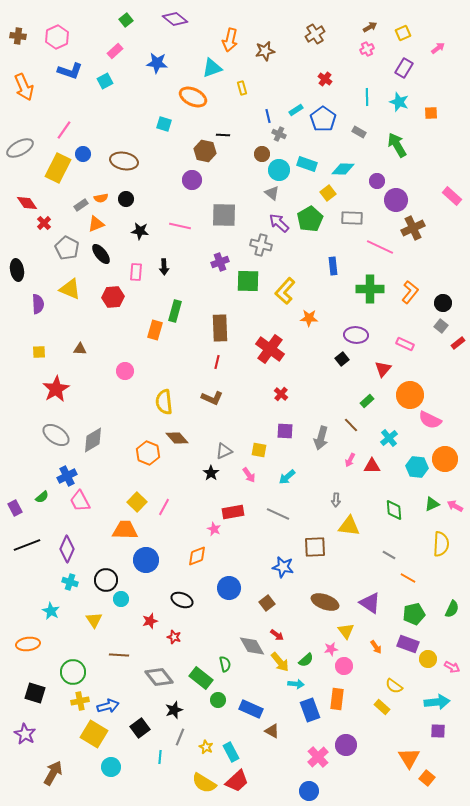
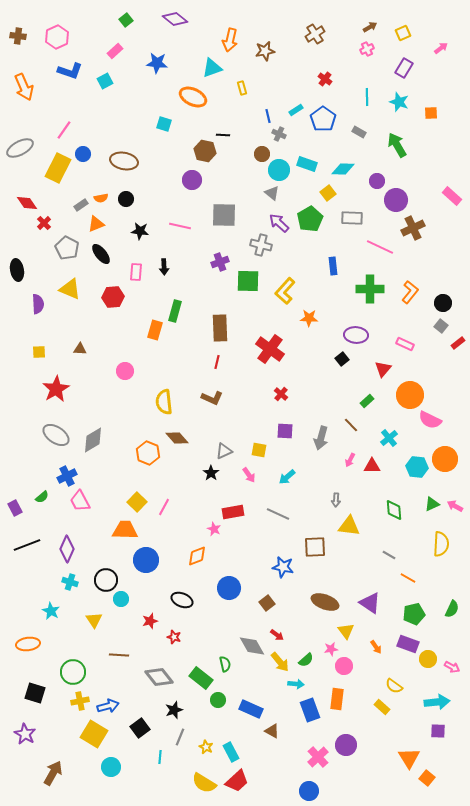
pink arrow at (438, 48): moved 3 px right
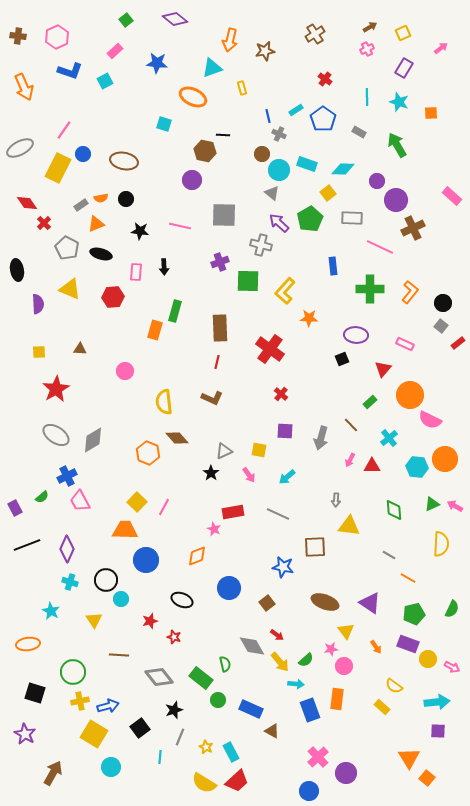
black ellipse at (101, 254): rotated 35 degrees counterclockwise
black square at (342, 359): rotated 16 degrees clockwise
green rectangle at (367, 401): moved 3 px right, 1 px down
purple circle at (346, 745): moved 28 px down
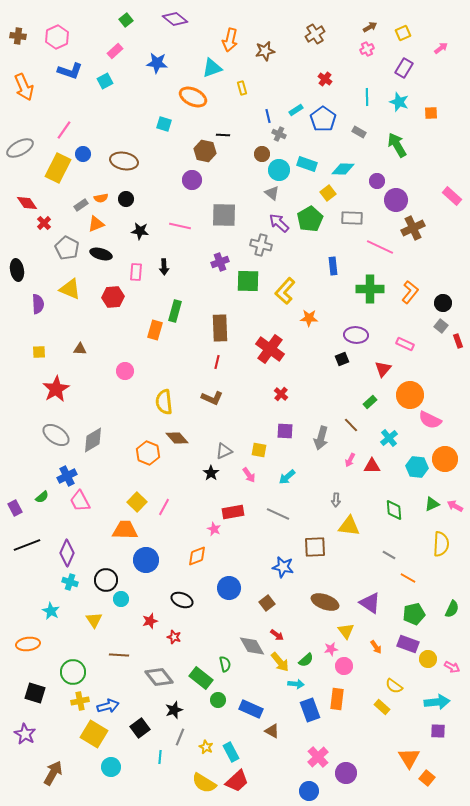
red rectangle at (458, 343): moved 2 px up; rotated 72 degrees counterclockwise
purple diamond at (67, 549): moved 4 px down
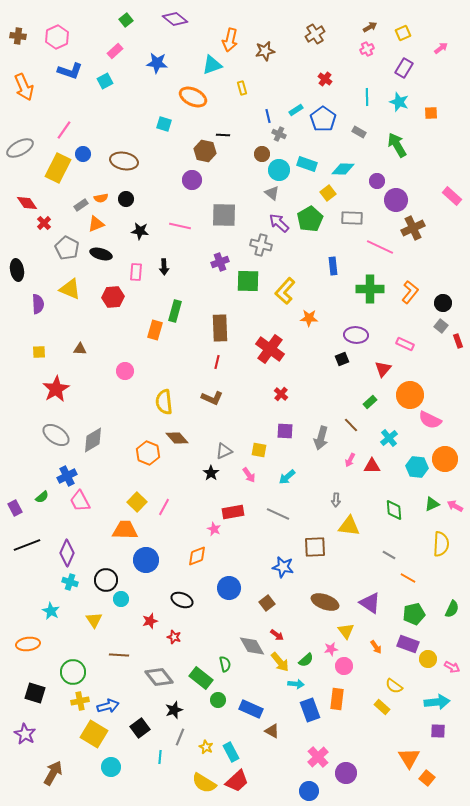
cyan triangle at (212, 68): moved 3 px up
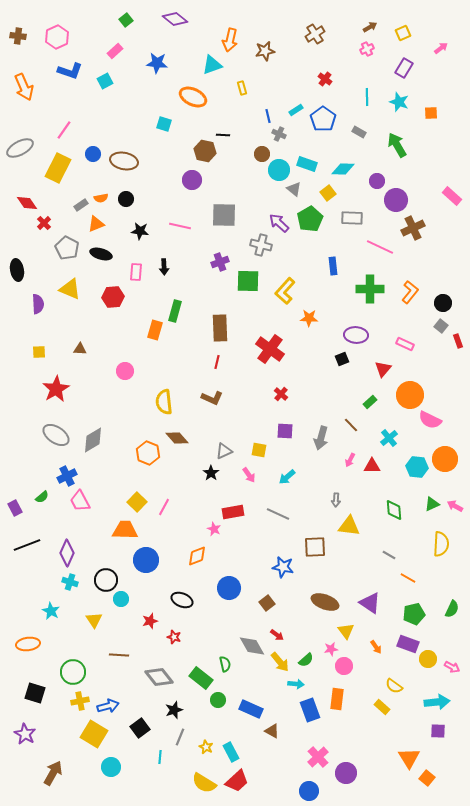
blue circle at (83, 154): moved 10 px right
gray triangle at (272, 193): moved 22 px right, 4 px up
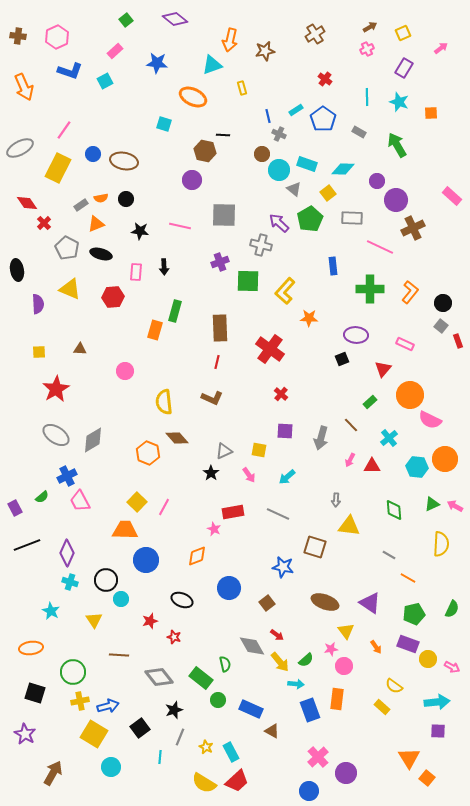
brown square at (315, 547): rotated 20 degrees clockwise
orange ellipse at (28, 644): moved 3 px right, 4 px down
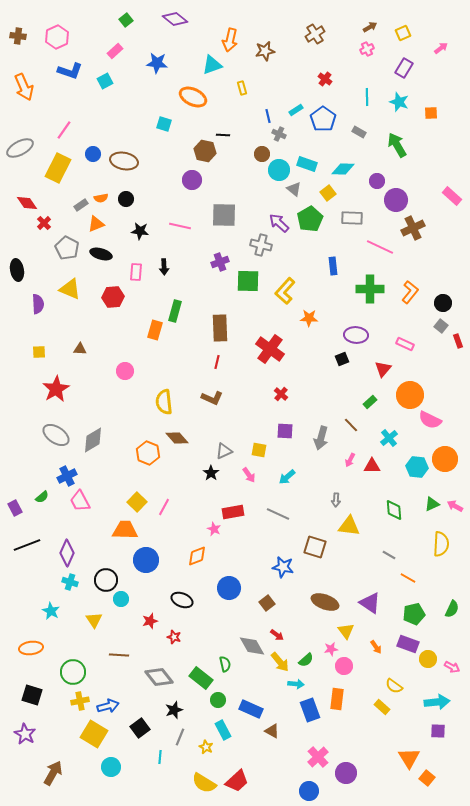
black square at (35, 693): moved 3 px left, 2 px down
cyan rectangle at (231, 752): moved 8 px left, 22 px up
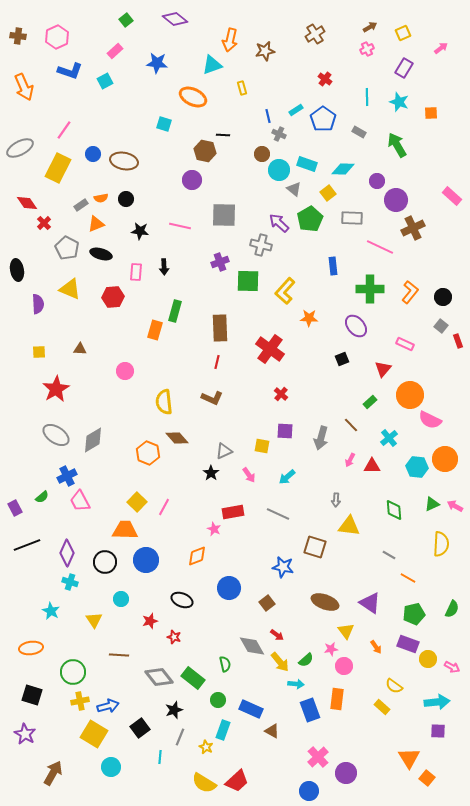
black circle at (443, 303): moved 6 px up
purple ellipse at (356, 335): moved 9 px up; rotated 45 degrees clockwise
yellow square at (259, 450): moved 3 px right, 4 px up
black circle at (106, 580): moved 1 px left, 18 px up
green rectangle at (201, 678): moved 8 px left
cyan rectangle at (223, 730): rotated 48 degrees clockwise
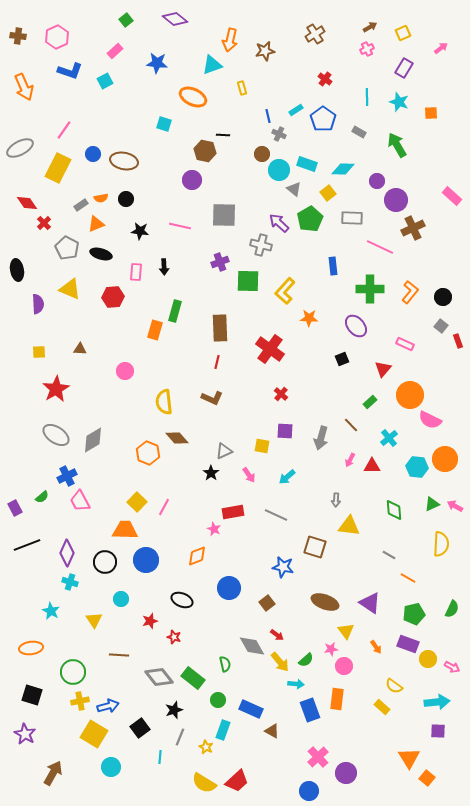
gray line at (278, 514): moved 2 px left, 1 px down
